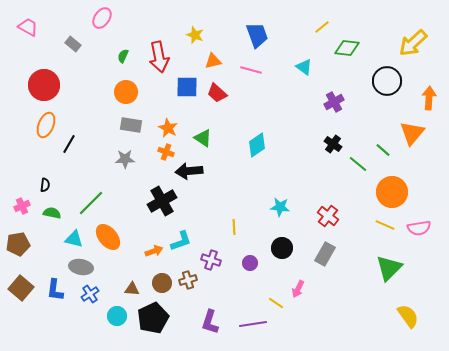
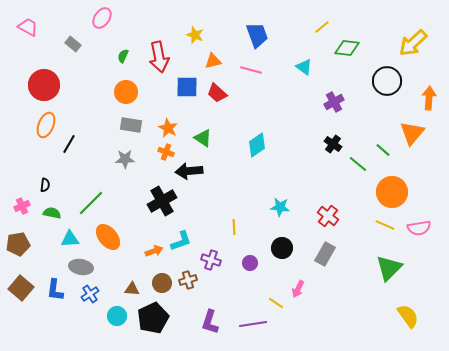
cyan triangle at (74, 239): moved 4 px left; rotated 18 degrees counterclockwise
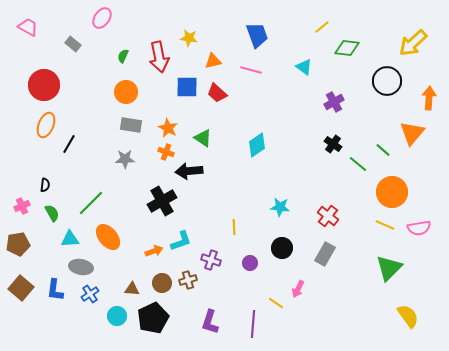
yellow star at (195, 35): moved 6 px left, 3 px down; rotated 12 degrees counterclockwise
green semicircle at (52, 213): rotated 48 degrees clockwise
purple line at (253, 324): rotated 76 degrees counterclockwise
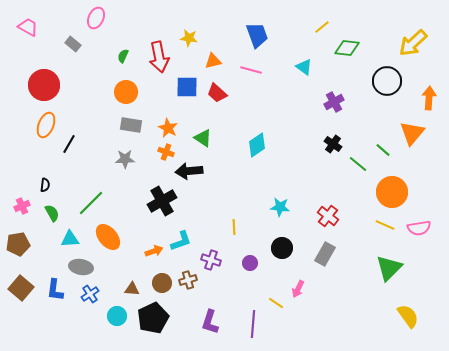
pink ellipse at (102, 18): moved 6 px left; rotated 10 degrees counterclockwise
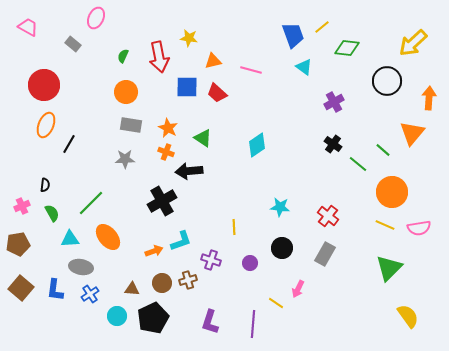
blue trapezoid at (257, 35): moved 36 px right
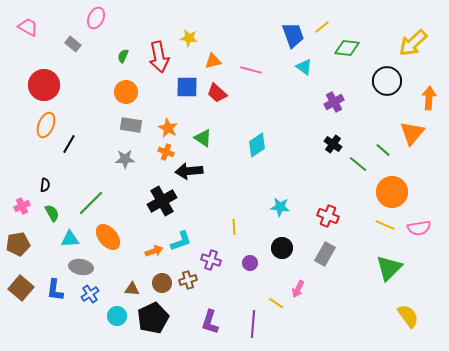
red cross at (328, 216): rotated 15 degrees counterclockwise
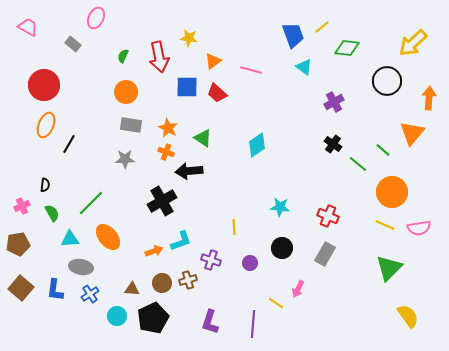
orange triangle at (213, 61): rotated 24 degrees counterclockwise
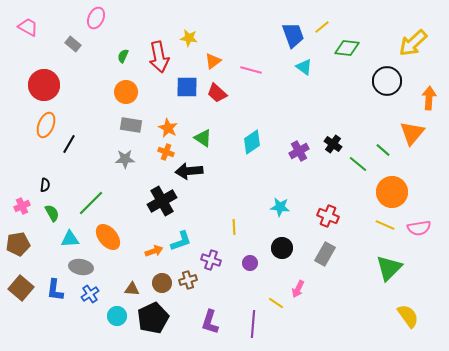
purple cross at (334, 102): moved 35 px left, 49 px down
cyan diamond at (257, 145): moved 5 px left, 3 px up
